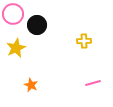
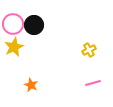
pink circle: moved 10 px down
black circle: moved 3 px left
yellow cross: moved 5 px right, 9 px down; rotated 24 degrees counterclockwise
yellow star: moved 2 px left, 1 px up
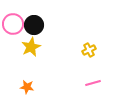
yellow star: moved 17 px right
orange star: moved 4 px left, 2 px down; rotated 16 degrees counterclockwise
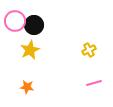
pink circle: moved 2 px right, 3 px up
yellow star: moved 1 px left, 3 px down
pink line: moved 1 px right
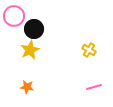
pink circle: moved 1 px left, 5 px up
black circle: moved 4 px down
yellow cross: rotated 32 degrees counterclockwise
pink line: moved 4 px down
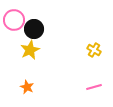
pink circle: moved 4 px down
yellow cross: moved 5 px right
orange star: rotated 16 degrees clockwise
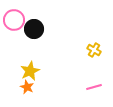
yellow star: moved 21 px down
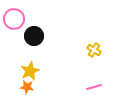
pink circle: moved 1 px up
black circle: moved 7 px down
orange star: rotated 16 degrees counterclockwise
